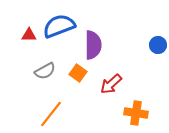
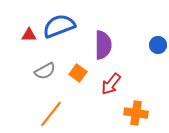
purple semicircle: moved 10 px right
red arrow: rotated 10 degrees counterclockwise
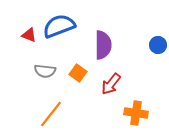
red triangle: rotated 21 degrees clockwise
gray semicircle: rotated 35 degrees clockwise
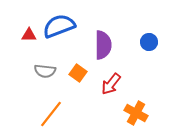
red triangle: rotated 21 degrees counterclockwise
blue circle: moved 9 px left, 3 px up
orange cross: rotated 20 degrees clockwise
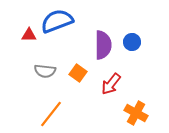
blue semicircle: moved 2 px left, 5 px up
blue circle: moved 17 px left
